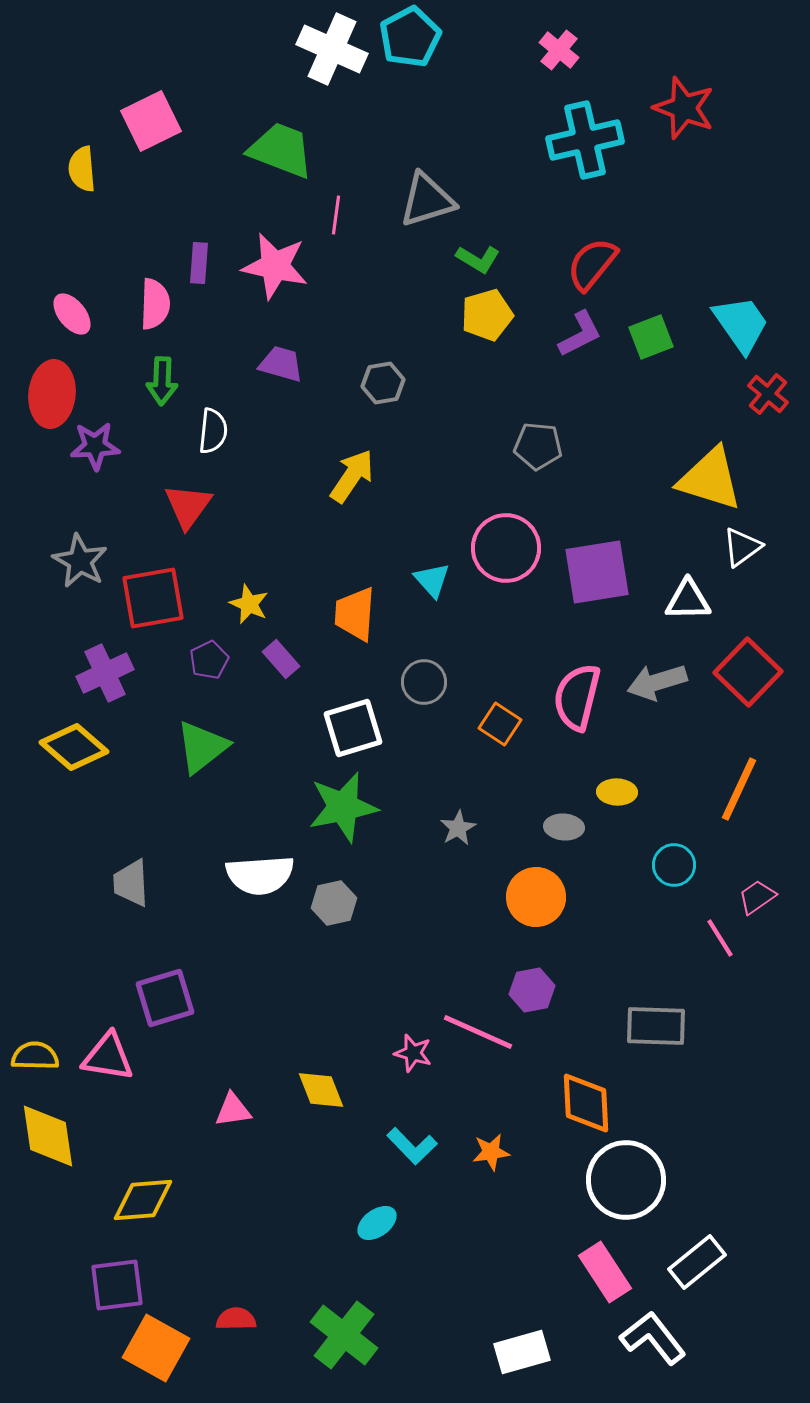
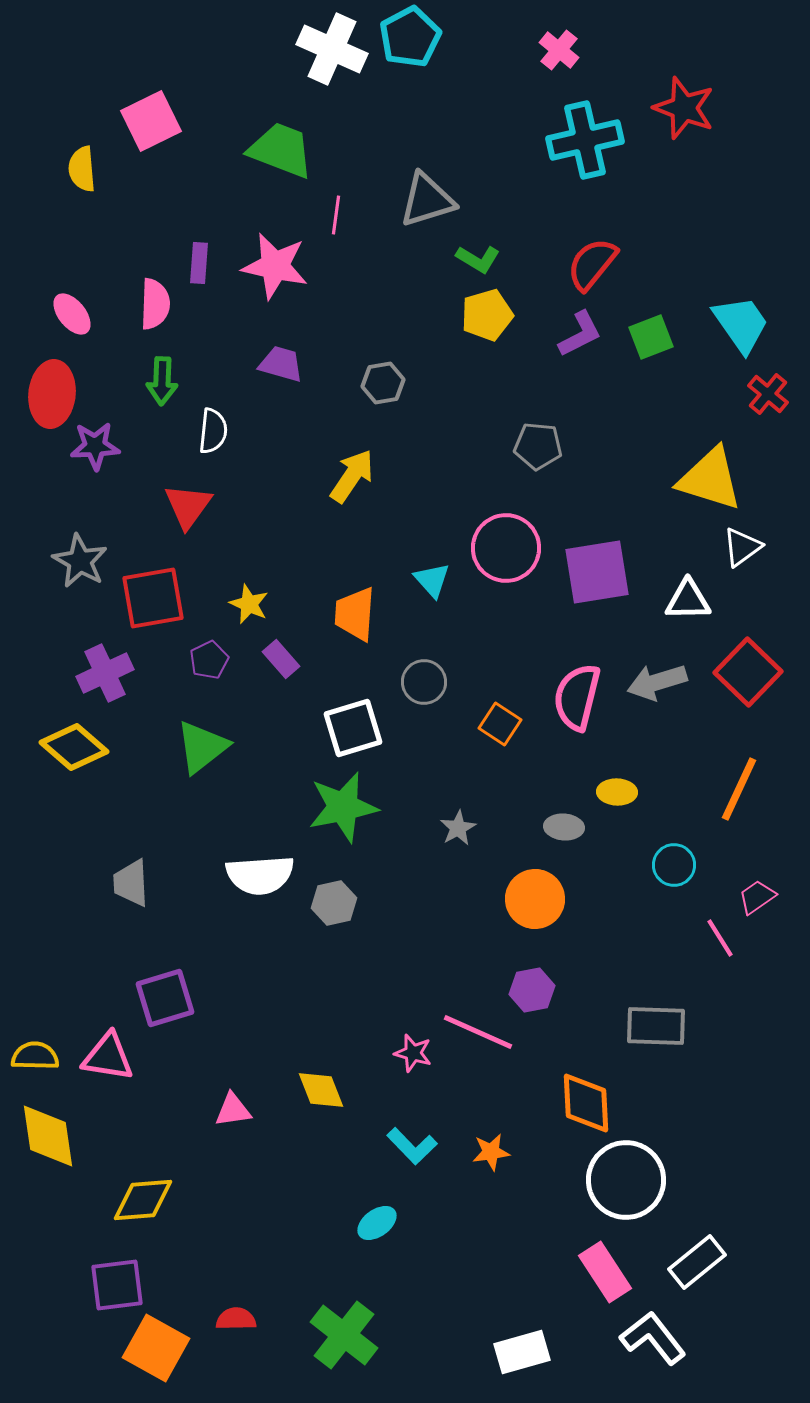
orange circle at (536, 897): moved 1 px left, 2 px down
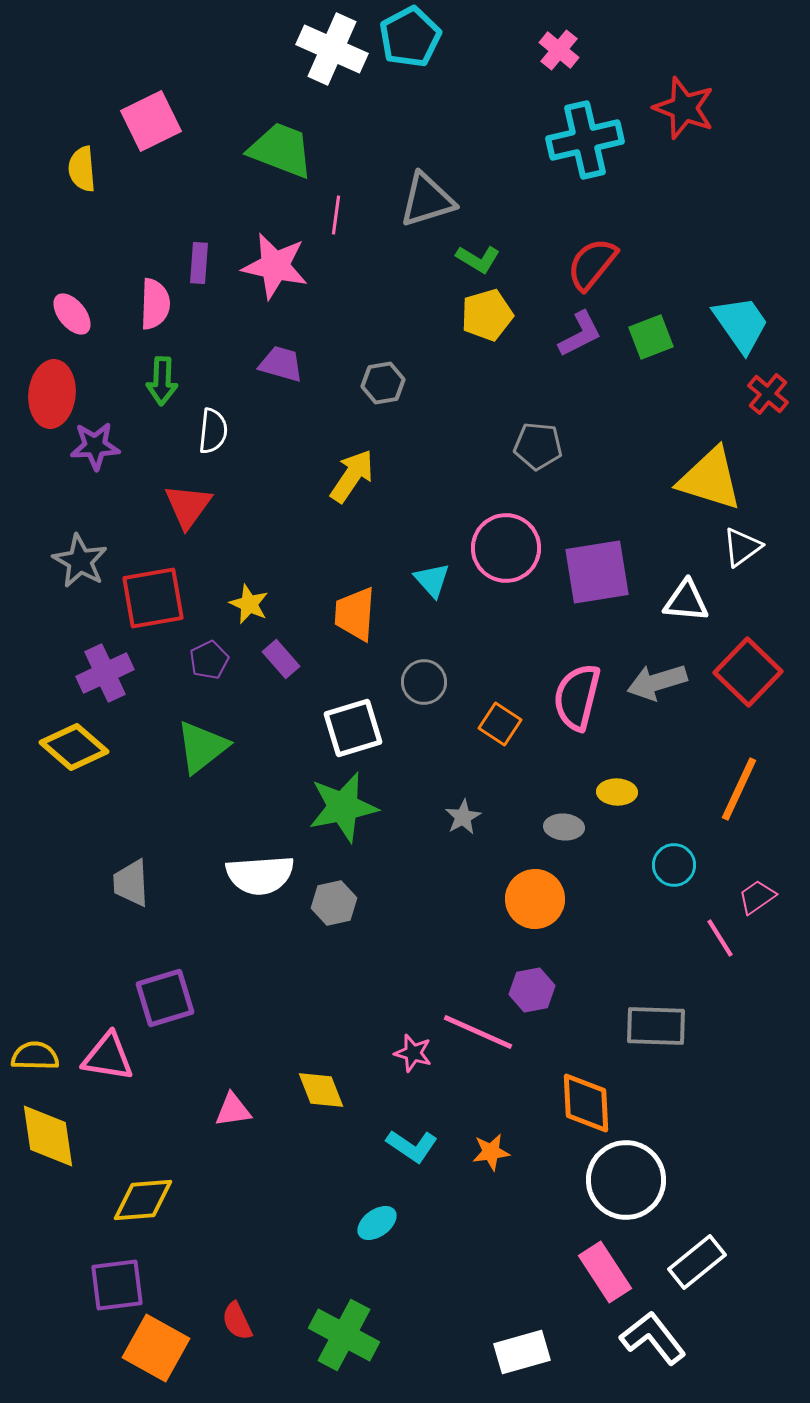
white triangle at (688, 600): moved 2 px left, 1 px down; rotated 6 degrees clockwise
gray star at (458, 828): moved 5 px right, 11 px up
cyan L-shape at (412, 1146): rotated 12 degrees counterclockwise
red semicircle at (236, 1319): moved 1 px right, 2 px down; rotated 114 degrees counterclockwise
green cross at (344, 1335): rotated 10 degrees counterclockwise
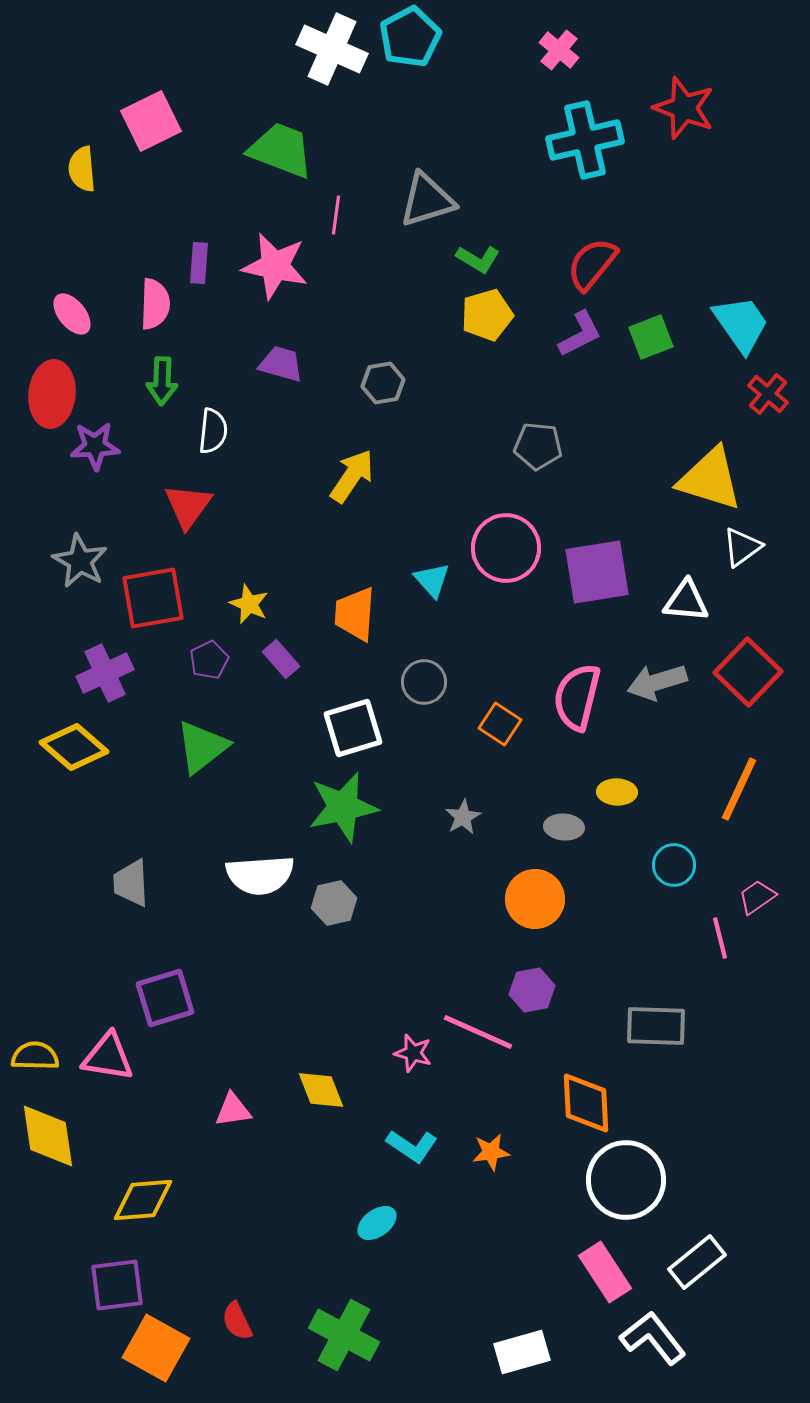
pink line at (720, 938): rotated 18 degrees clockwise
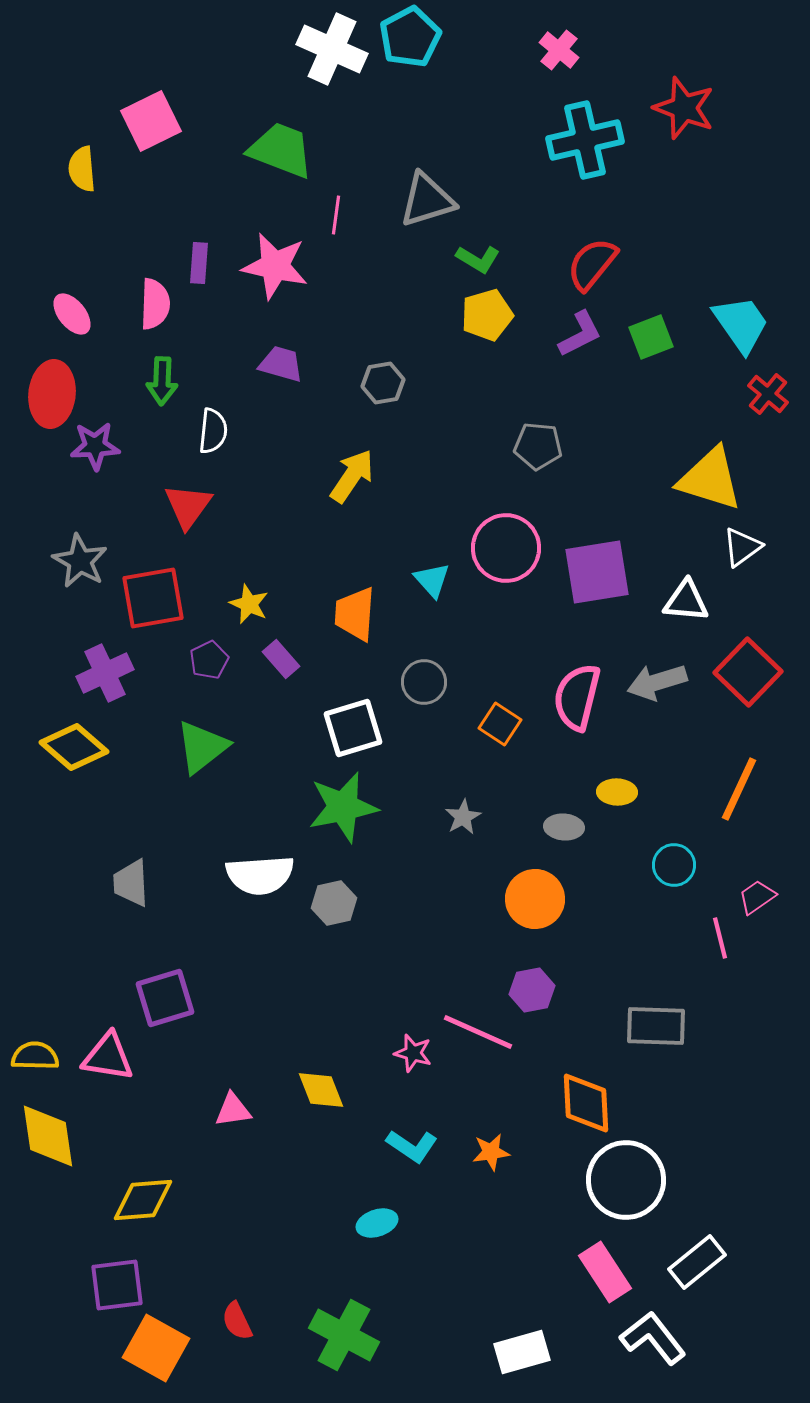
cyan ellipse at (377, 1223): rotated 18 degrees clockwise
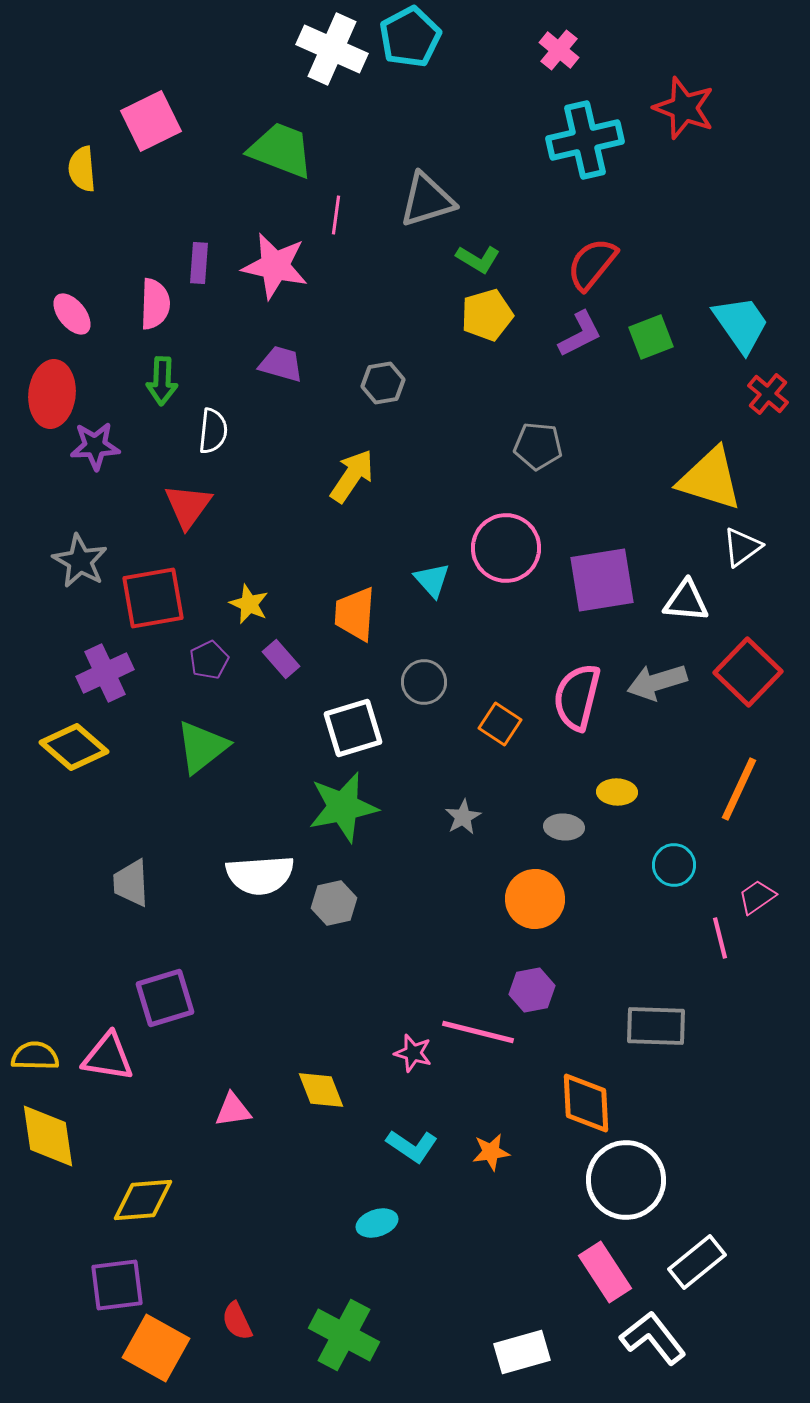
purple square at (597, 572): moved 5 px right, 8 px down
pink line at (478, 1032): rotated 10 degrees counterclockwise
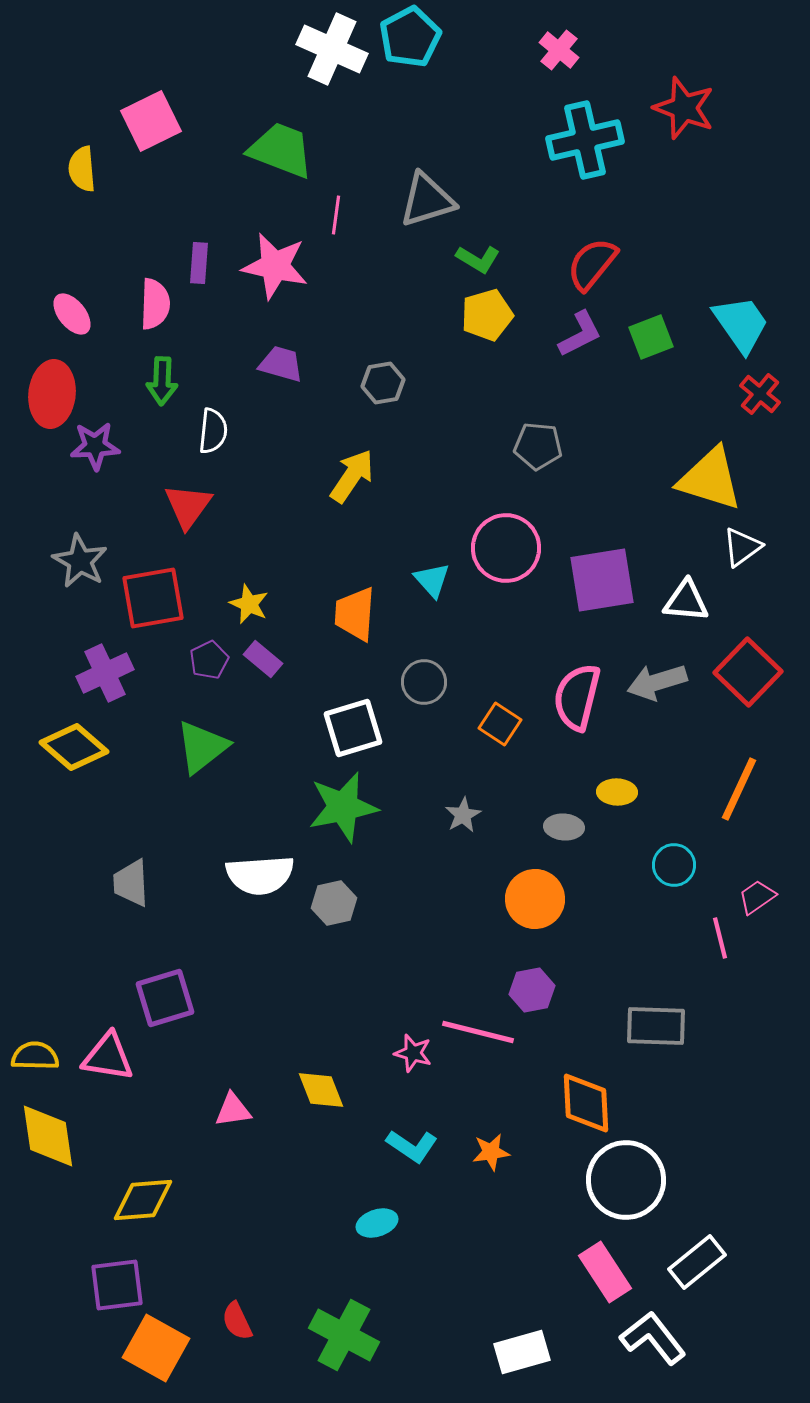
red cross at (768, 394): moved 8 px left
purple rectangle at (281, 659): moved 18 px left; rotated 9 degrees counterclockwise
gray star at (463, 817): moved 2 px up
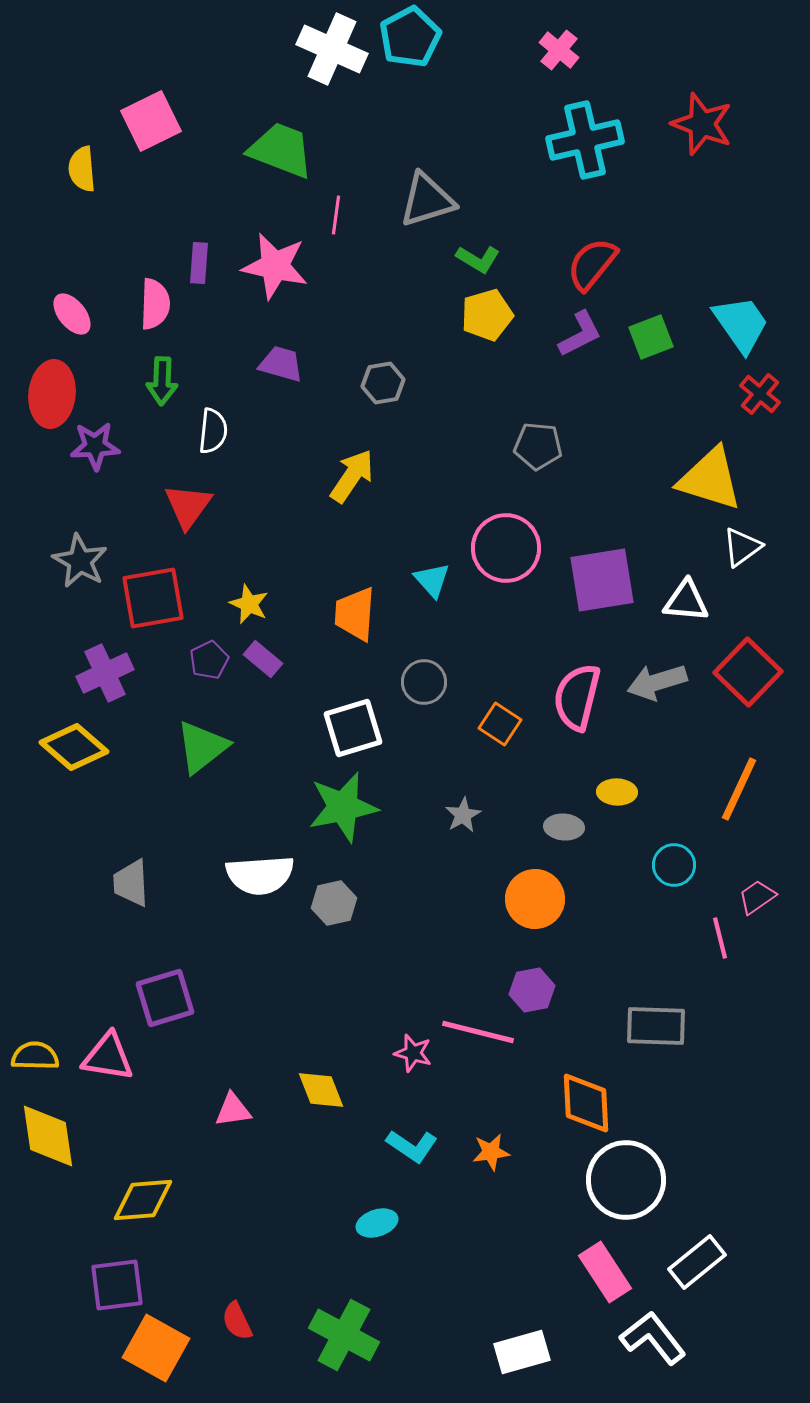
red star at (684, 108): moved 18 px right, 16 px down
